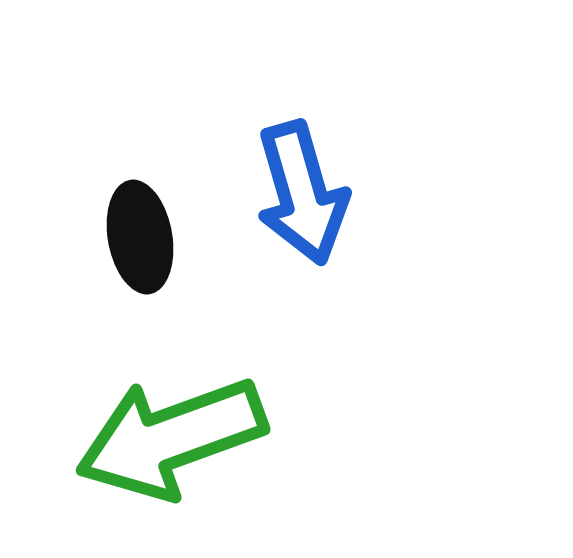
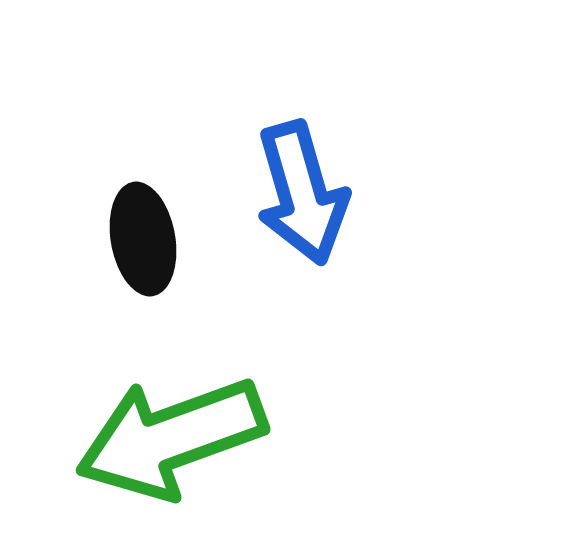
black ellipse: moved 3 px right, 2 px down
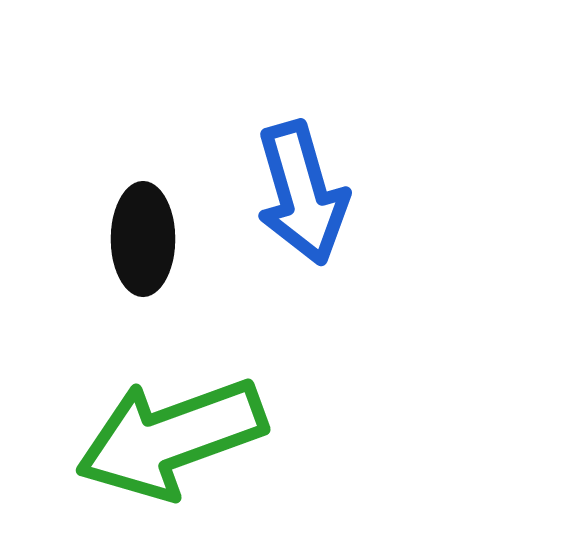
black ellipse: rotated 10 degrees clockwise
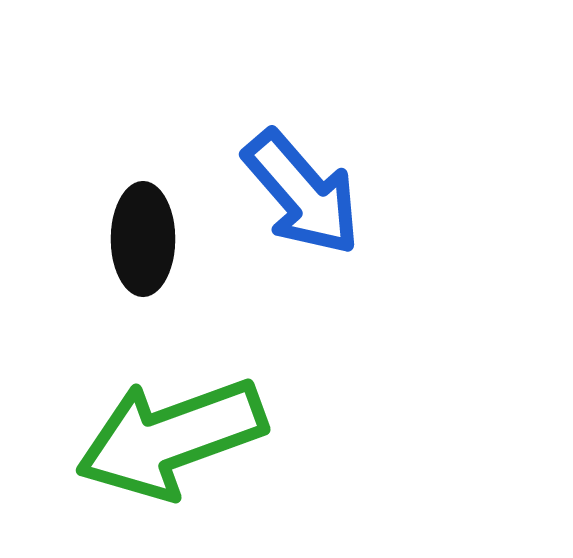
blue arrow: rotated 25 degrees counterclockwise
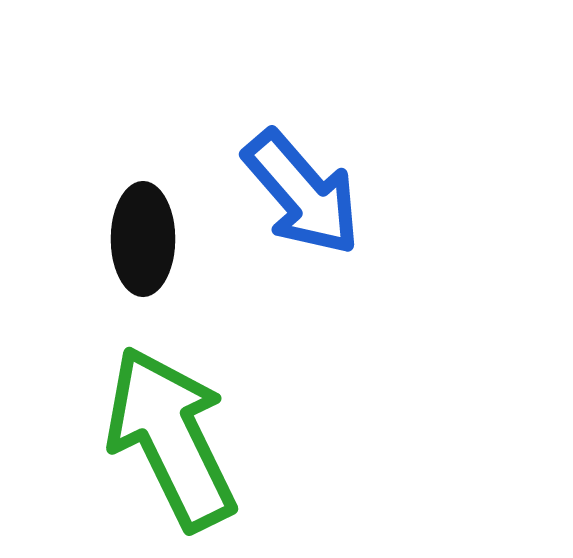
green arrow: rotated 84 degrees clockwise
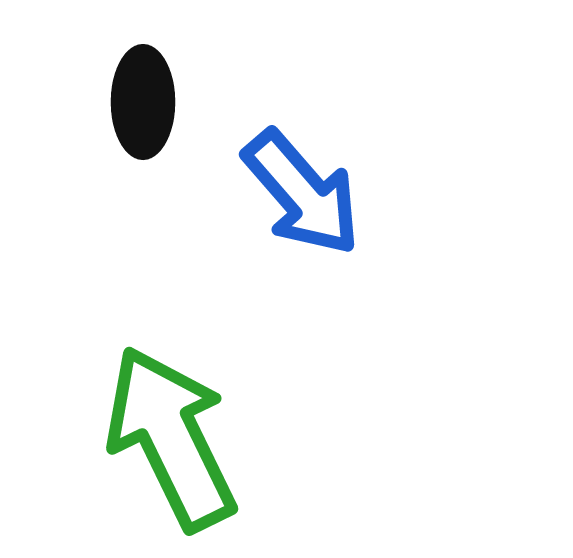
black ellipse: moved 137 px up
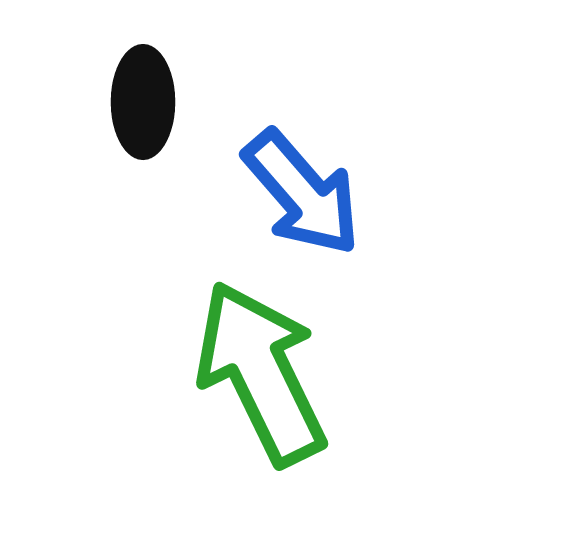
green arrow: moved 90 px right, 65 px up
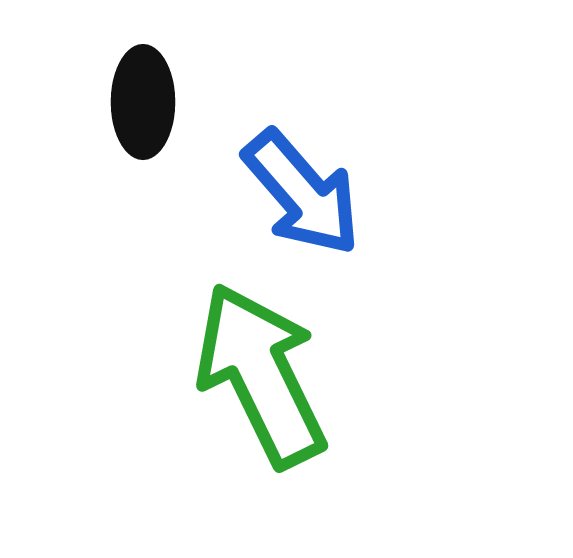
green arrow: moved 2 px down
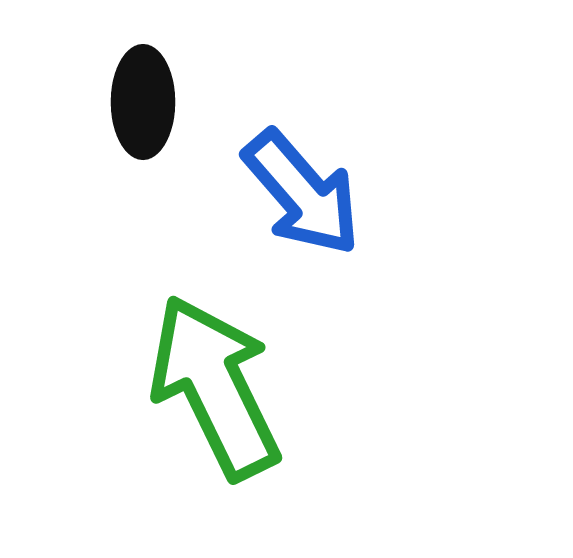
green arrow: moved 46 px left, 12 px down
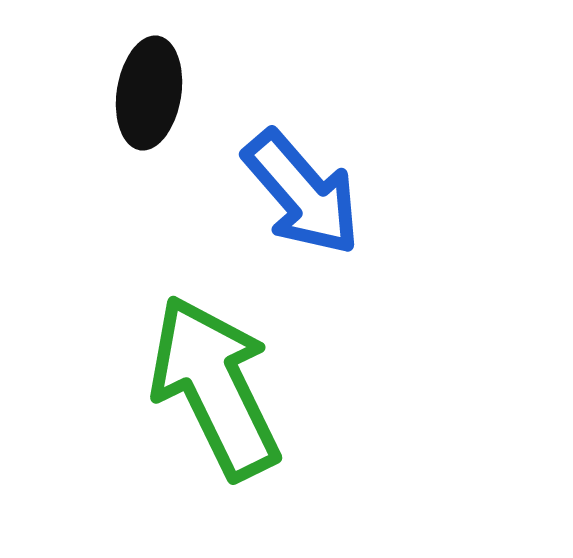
black ellipse: moved 6 px right, 9 px up; rotated 9 degrees clockwise
